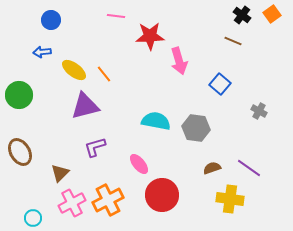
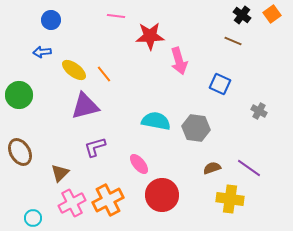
blue square: rotated 15 degrees counterclockwise
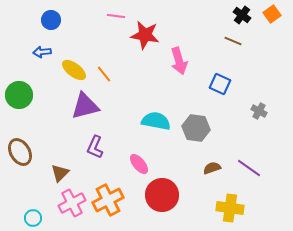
red star: moved 5 px left, 1 px up; rotated 12 degrees clockwise
purple L-shape: rotated 50 degrees counterclockwise
yellow cross: moved 9 px down
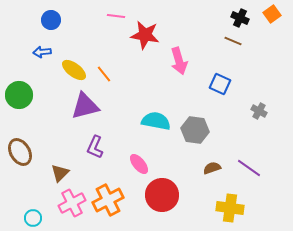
black cross: moved 2 px left, 3 px down; rotated 12 degrees counterclockwise
gray hexagon: moved 1 px left, 2 px down
